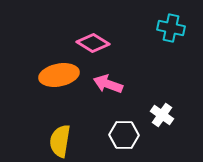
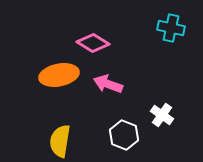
white hexagon: rotated 20 degrees clockwise
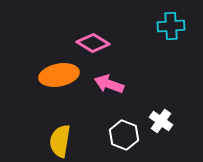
cyan cross: moved 2 px up; rotated 16 degrees counterclockwise
pink arrow: moved 1 px right
white cross: moved 1 px left, 6 px down
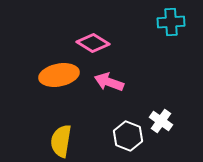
cyan cross: moved 4 px up
pink arrow: moved 2 px up
white hexagon: moved 4 px right, 1 px down
yellow semicircle: moved 1 px right
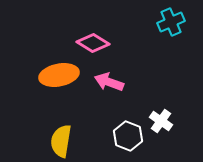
cyan cross: rotated 20 degrees counterclockwise
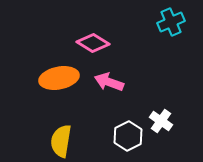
orange ellipse: moved 3 px down
white hexagon: rotated 12 degrees clockwise
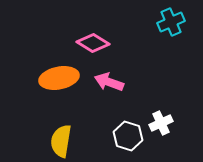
white cross: moved 2 px down; rotated 30 degrees clockwise
white hexagon: rotated 16 degrees counterclockwise
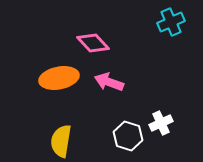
pink diamond: rotated 16 degrees clockwise
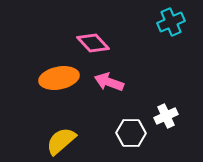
white cross: moved 5 px right, 7 px up
white hexagon: moved 3 px right, 3 px up; rotated 16 degrees counterclockwise
yellow semicircle: rotated 40 degrees clockwise
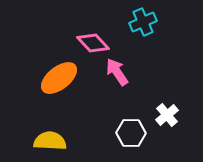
cyan cross: moved 28 px left
orange ellipse: rotated 27 degrees counterclockwise
pink arrow: moved 8 px right, 10 px up; rotated 36 degrees clockwise
white cross: moved 1 px right, 1 px up; rotated 15 degrees counterclockwise
yellow semicircle: moved 11 px left; rotated 44 degrees clockwise
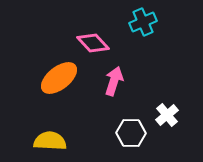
pink arrow: moved 3 px left, 9 px down; rotated 52 degrees clockwise
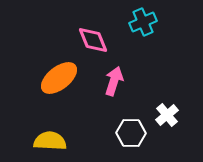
pink diamond: moved 3 px up; rotated 20 degrees clockwise
